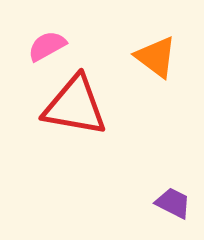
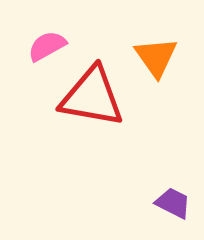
orange triangle: rotated 18 degrees clockwise
red triangle: moved 17 px right, 9 px up
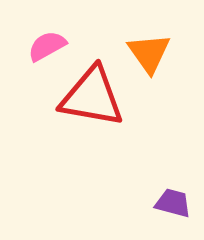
orange triangle: moved 7 px left, 4 px up
purple trapezoid: rotated 12 degrees counterclockwise
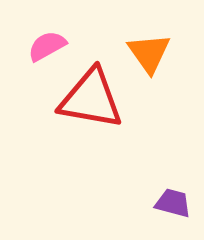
red triangle: moved 1 px left, 2 px down
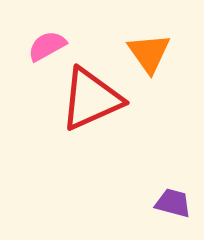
red triangle: rotated 34 degrees counterclockwise
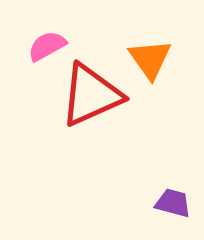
orange triangle: moved 1 px right, 6 px down
red triangle: moved 4 px up
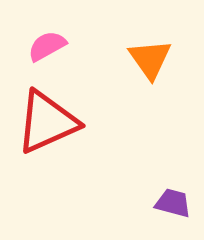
red triangle: moved 44 px left, 27 px down
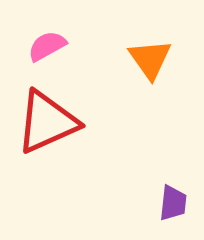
purple trapezoid: rotated 81 degrees clockwise
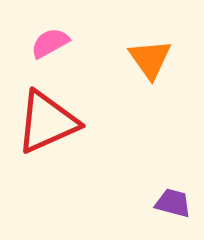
pink semicircle: moved 3 px right, 3 px up
purple trapezoid: rotated 81 degrees counterclockwise
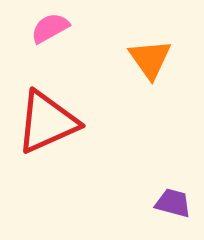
pink semicircle: moved 15 px up
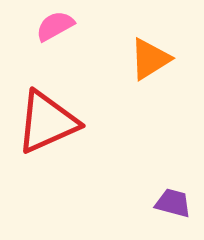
pink semicircle: moved 5 px right, 2 px up
orange triangle: rotated 33 degrees clockwise
